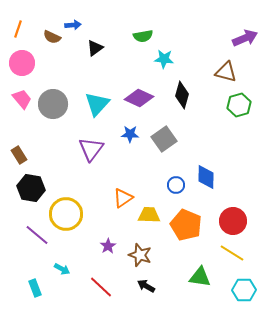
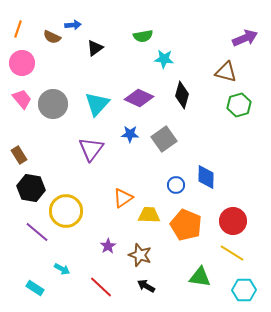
yellow circle: moved 3 px up
purple line: moved 3 px up
cyan rectangle: rotated 36 degrees counterclockwise
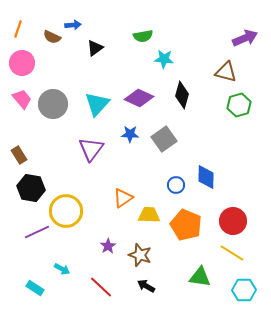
purple line: rotated 65 degrees counterclockwise
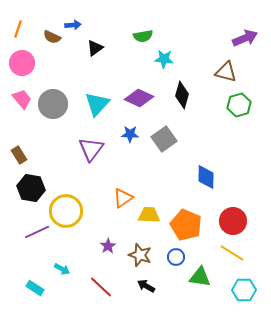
blue circle: moved 72 px down
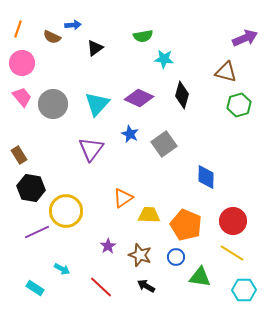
pink trapezoid: moved 2 px up
blue star: rotated 24 degrees clockwise
gray square: moved 5 px down
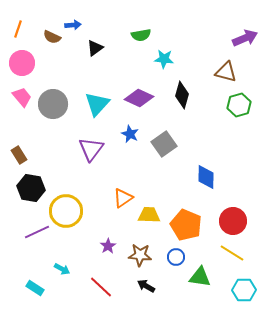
green semicircle: moved 2 px left, 1 px up
brown star: rotated 15 degrees counterclockwise
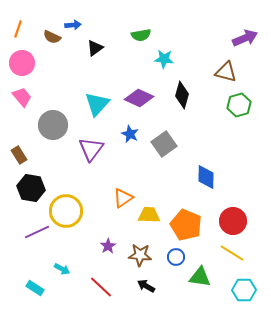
gray circle: moved 21 px down
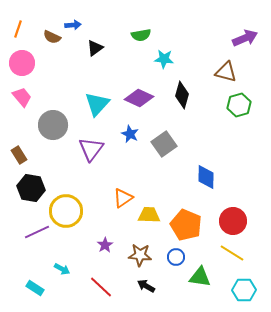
purple star: moved 3 px left, 1 px up
